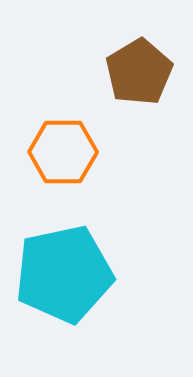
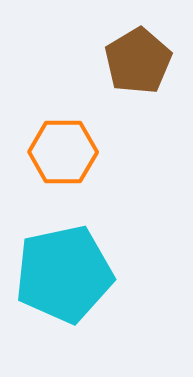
brown pentagon: moved 1 px left, 11 px up
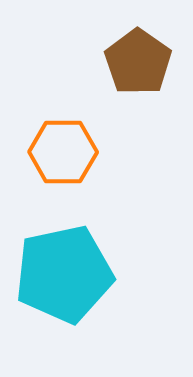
brown pentagon: moved 1 px down; rotated 6 degrees counterclockwise
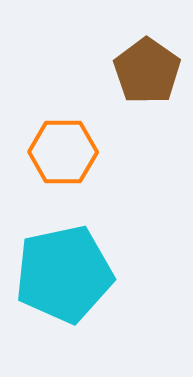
brown pentagon: moved 9 px right, 9 px down
